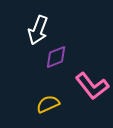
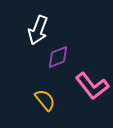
purple diamond: moved 2 px right
yellow semicircle: moved 3 px left, 4 px up; rotated 75 degrees clockwise
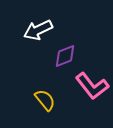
white arrow: rotated 44 degrees clockwise
purple diamond: moved 7 px right, 1 px up
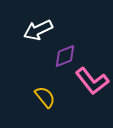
pink L-shape: moved 5 px up
yellow semicircle: moved 3 px up
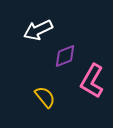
pink L-shape: rotated 68 degrees clockwise
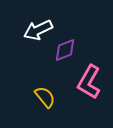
purple diamond: moved 6 px up
pink L-shape: moved 3 px left, 1 px down
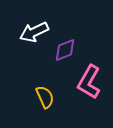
white arrow: moved 4 px left, 2 px down
yellow semicircle: rotated 15 degrees clockwise
